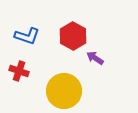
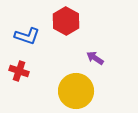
red hexagon: moved 7 px left, 15 px up
yellow circle: moved 12 px right
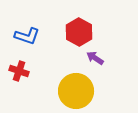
red hexagon: moved 13 px right, 11 px down
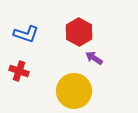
blue L-shape: moved 1 px left, 2 px up
purple arrow: moved 1 px left
yellow circle: moved 2 px left
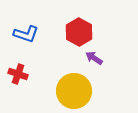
red cross: moved 1 px left, 3 px down
